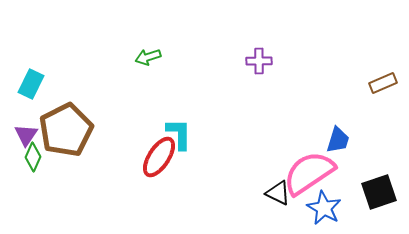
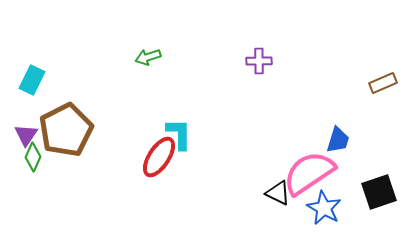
cyan rectangle: moved 1 px right, 4 px up
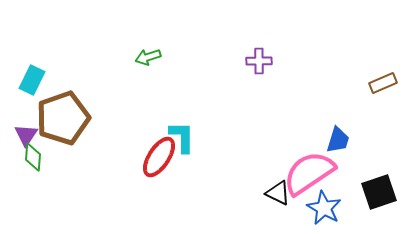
brown pentagon: moved 3 px left, 12 px up; rotated 8 degrees clockwise
cyan L-shape: moved 3 px right, 3 px down
green diamond: rotated 20 degrees counterclockwise
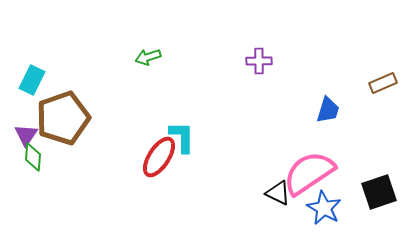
blue trapezoid: moved 10 px left, 30 px up
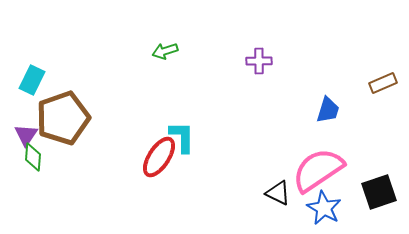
green arrow: moved 17 px right, 6 px up
pink semicircle: moved 9 px right, 3 px up
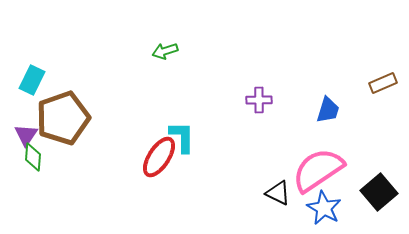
purple cross: moved 39 px down
black square: rotated 21 degrees counterclockwise
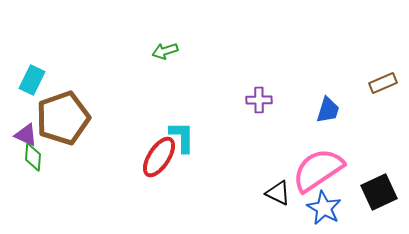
purple triangle: rotated 40 degrees counterclockwise
black square: rotated 15 degrees clockwise
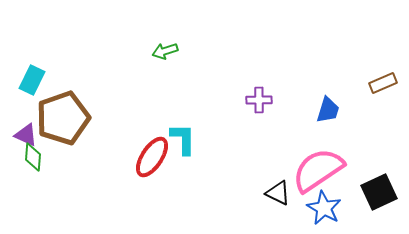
cyan L-shape: moved 1 px right, 2 px down
red ellipse: moved 7 px left
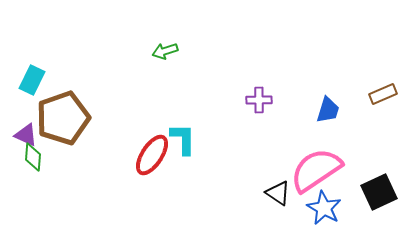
brown rectangle: moved 11 px down
red ellipse: moved 2 px up
pink semicircle: moved 2 px left
black triangle: rotated 8 degrees clockwise
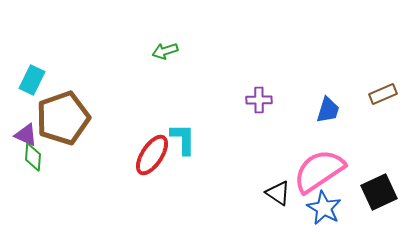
pink semicircle: moved 3 px right, 1 px down
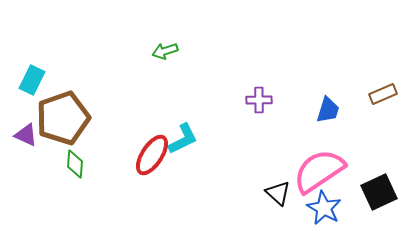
cyan L-shape: rotated 64 degrees clockwise
green diamond: moved 42 px right, 7 px down
black triangle: rotated 8 degrees clockwise
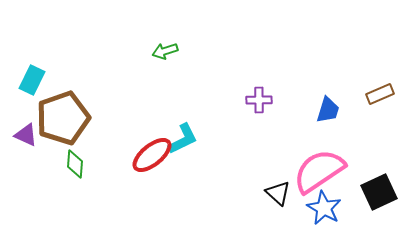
brown rectangle: moved 3 px left
red ellipse: rotated 18 degrees clockwise
